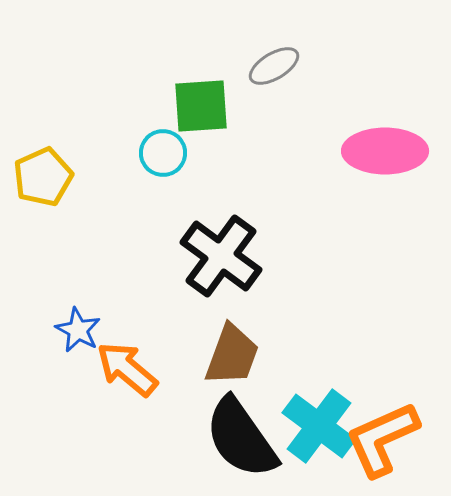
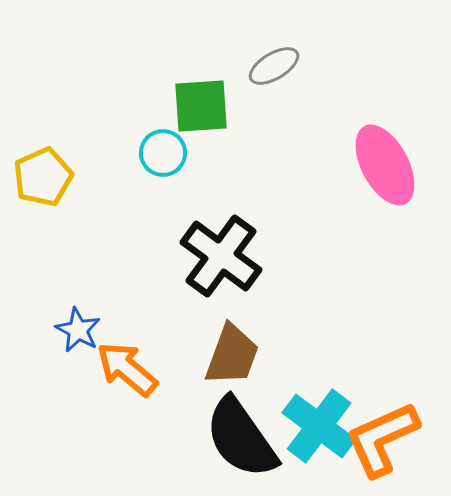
pink ellipse: moved 14 px down; rotated 62 degrees clockwise
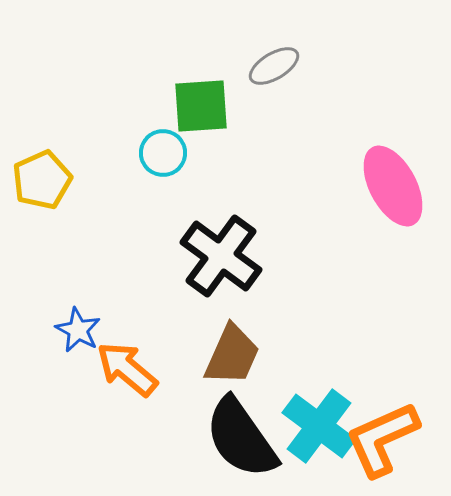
pink ellipse: moved 8 px right, 21 px down
yellow pentagon: moved 1 px left, 3 px down
brown trapezoid: rotated 4 degrees clockwise
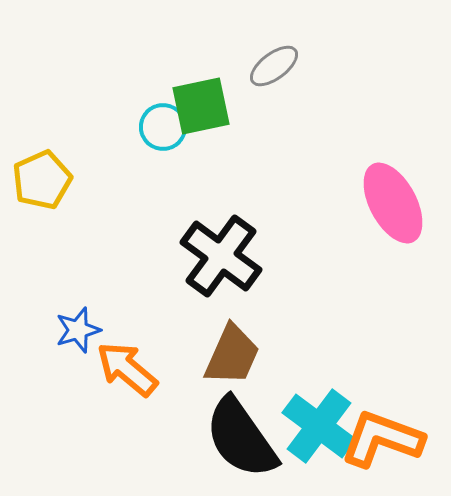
gray ellipse: rotated 6 degrees counterclockwise
green square: rotated 8 degrees counterclockwise
cyan circle: moved 26 px up
pink ellipse: moved 17 px down
blue star: rotated 27 degrees clockwise
orange L-shape: rotated 44 degrees clockwise
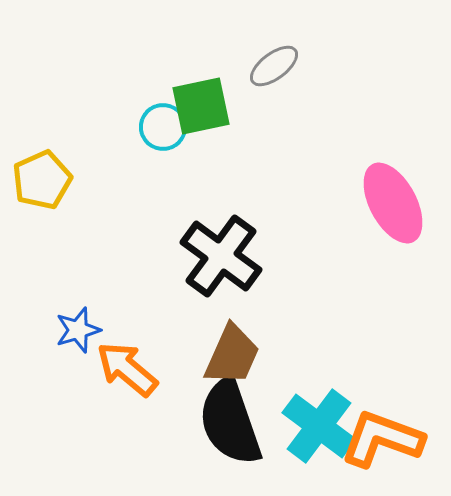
black semicircle: moved 11 px left, 16 px up; rotated 16 degrees clockwise
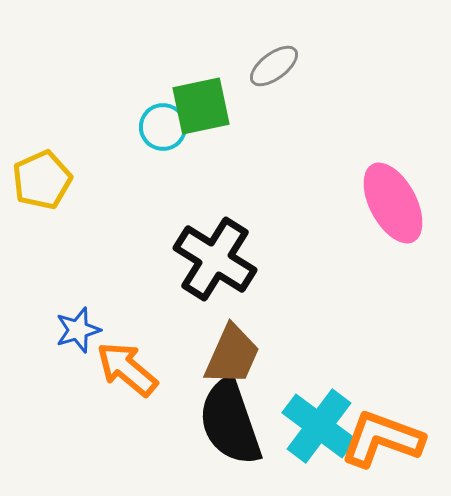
black cross: moved 6 px left, 3 px down; rotated 4 degrees counterclockwise
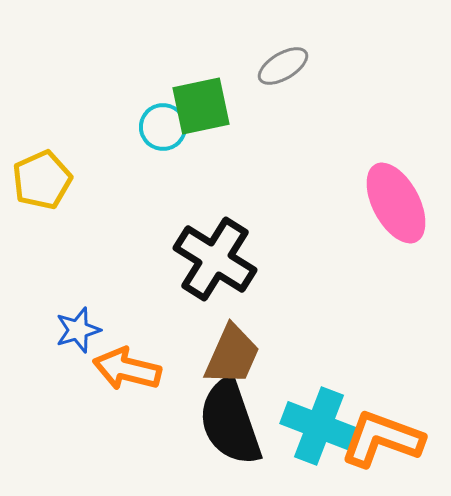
gray ellipse: moved 9 px right; rotated 6 degrees clockwise
pink ellipse: moved 3 px right
orange arrow: rotated 26 degrees counterclockwise
cyan cross: rotated 16 degrees counterclockwise
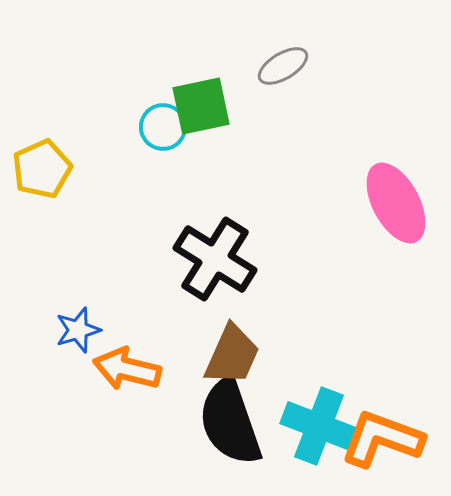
yellow pentagon: moved 11 px up
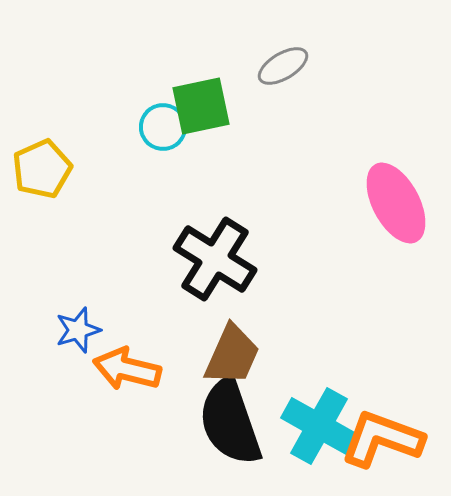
cyan cross: rotated 8 degrees clockwise
